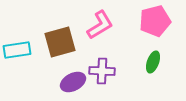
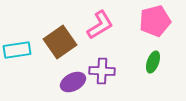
brown square: rotated 20 degrees counterclockwise
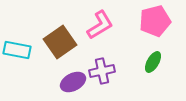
cyan rectangle: rotated 20 degrees clockwise
green ellipse: rotated 10 degrees clockwise
purple cross: rotated 15 degrees counterclockwise
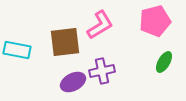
brown square: moved 5 px right; rotated 28 degrees clockwise
green ellipse: moved 11 px right
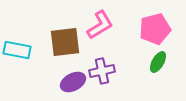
pink pentagon: moved 8 px down
green ellipse: moved 6 px left
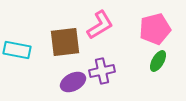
green ellipse: moved 1 px up
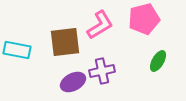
pink pentagon: moved 11 px left, 10 px up
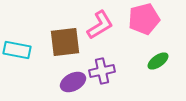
green ellipse: rotated 25 degrees clockwise
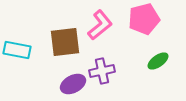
pink L-shape: rotated 8 degrees counterclockwise
purple ellipse: moved 2 px down
